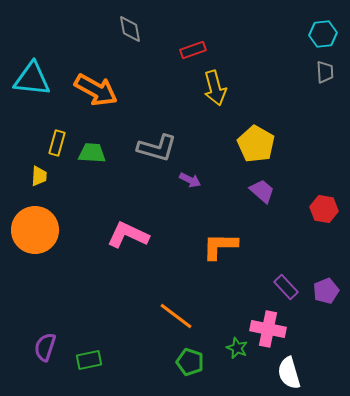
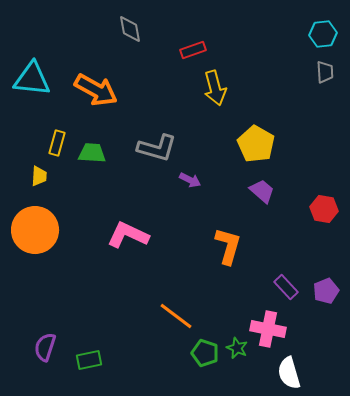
orange L-shape: moved 8 px right; rotated 105 degrees clockwise
green pentagon: moved 15 px right, 9 px up
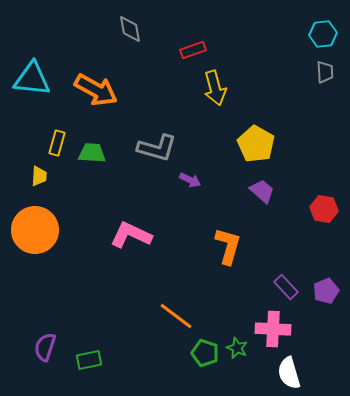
pink L-shape: moved 3 px right
pink cross: moved 5 px right; rotated 8 degrees counterclockwise
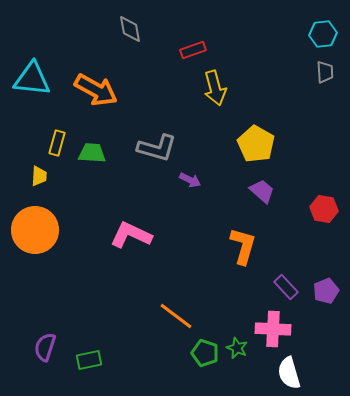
orange L-shape: moved 15 px right
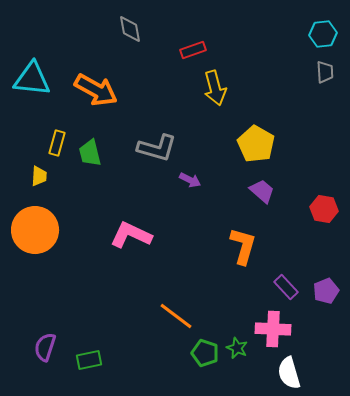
green trapezoid: moved 2 px left; rotated 108 degrees counterclockwise
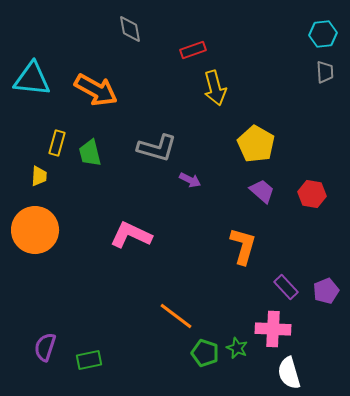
red hexagon: moved 12 px left, 15 px up
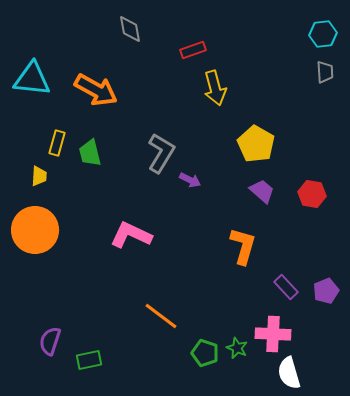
gray L-shape: moved 4 px right, 5 px down; rotated 75 degrees counterclockwise
orange line: moved 15 px left
pink cross: moved 5 px down
purple semicircle: moved 5 px right, 6 px up
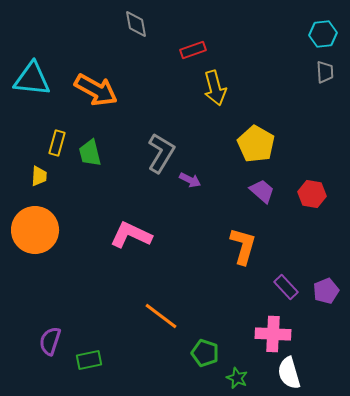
gray diamond: moved 6 px right, 5 px up
green star: moved 30 px down
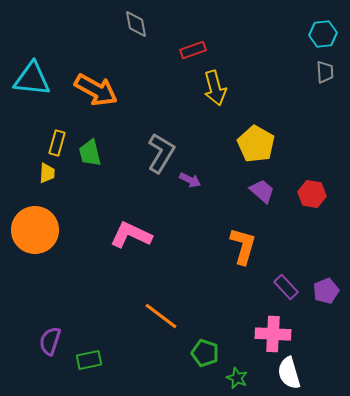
yellow trapezoid: moved 8 px right, 3 px up
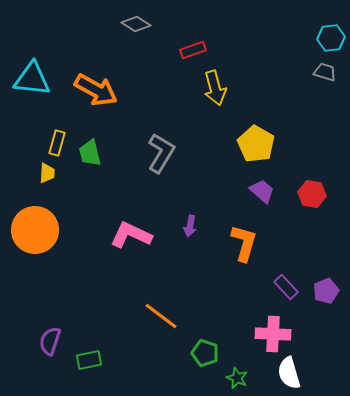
gray diamond: rotated 48 degrees counterclockwise
cyan hexagon: moved 8 px right, 4 px down
gray trapezoid: rotated 70 degrees counterclockwise
purple arrow: moved 46 px down; rotated 75 degrees clockwise
orange L-shape: moved 1 px right, 3 px up
